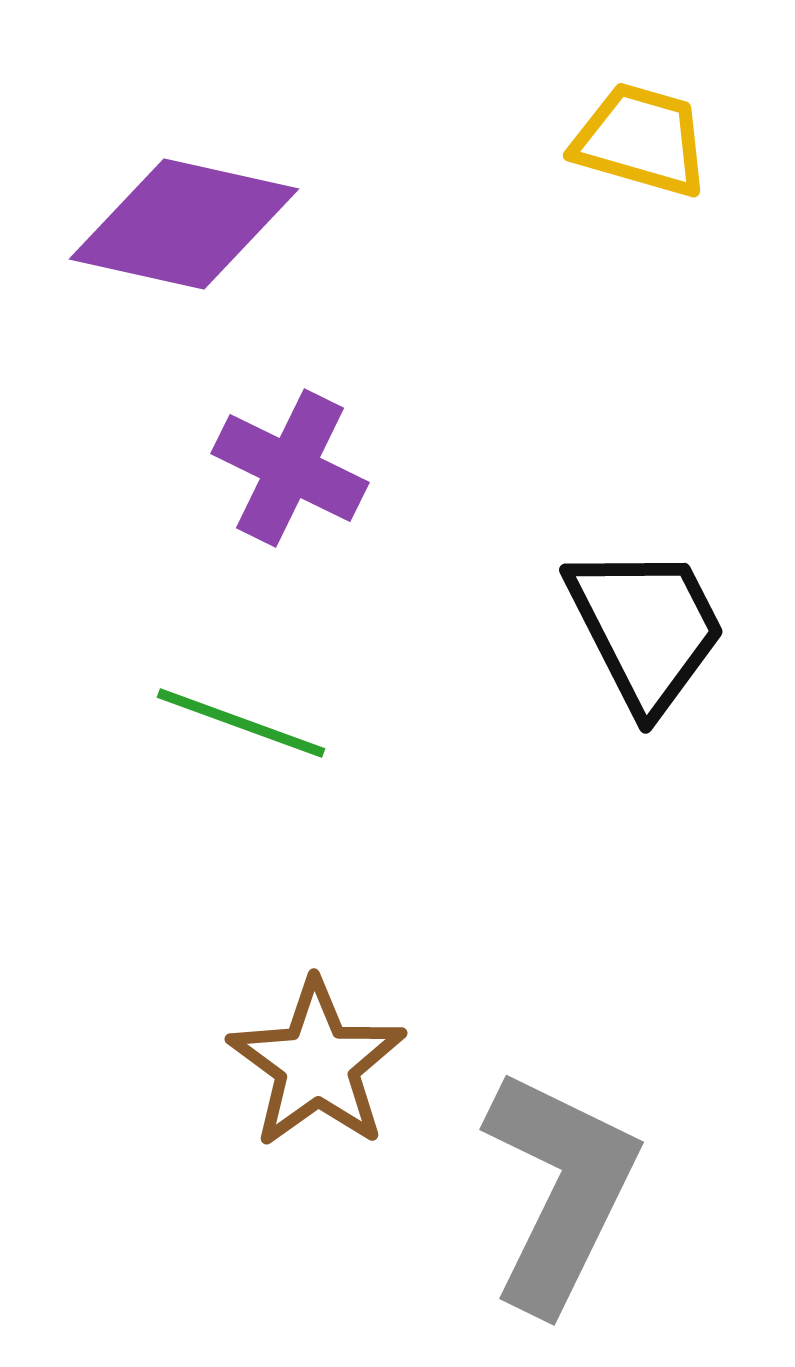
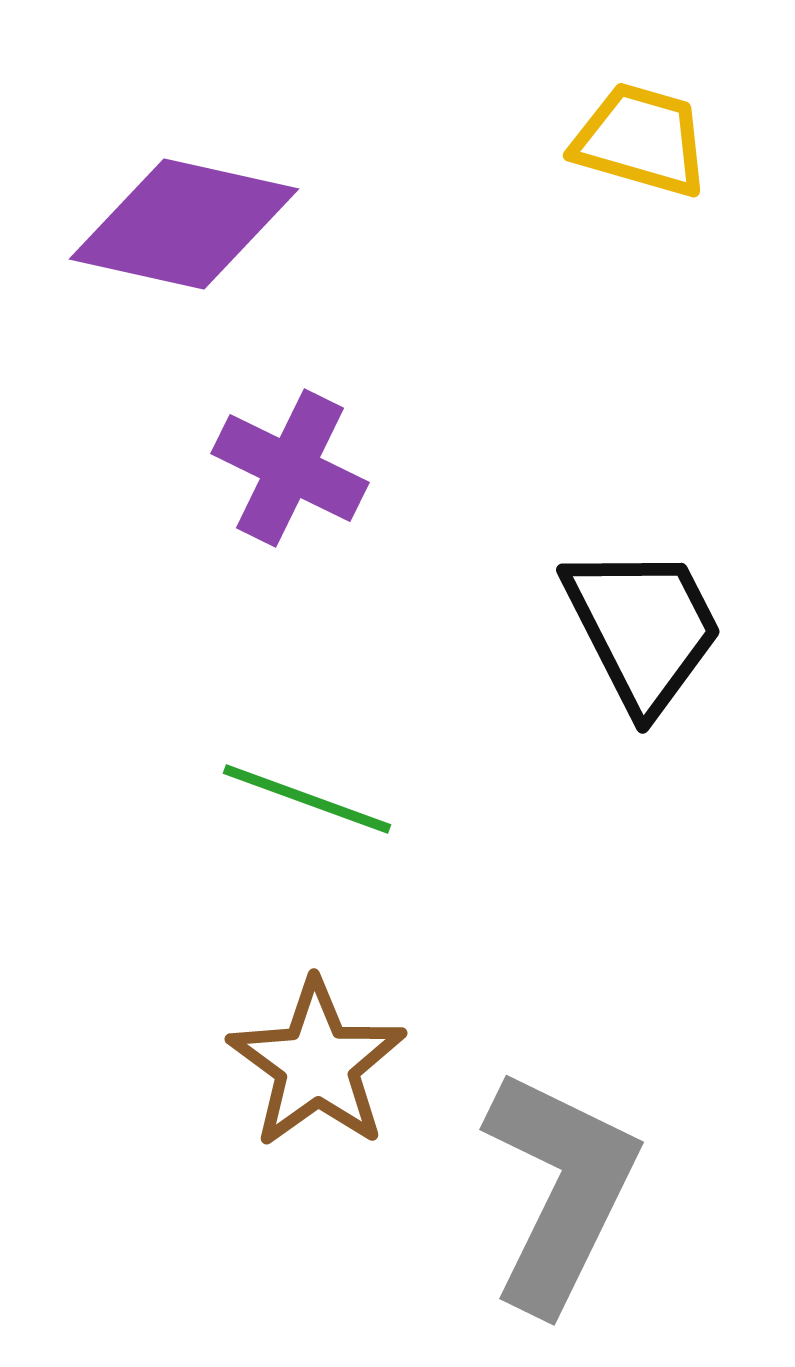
black trapezoid: moved 3 px left
green line: moved 66 px right, 76 px down
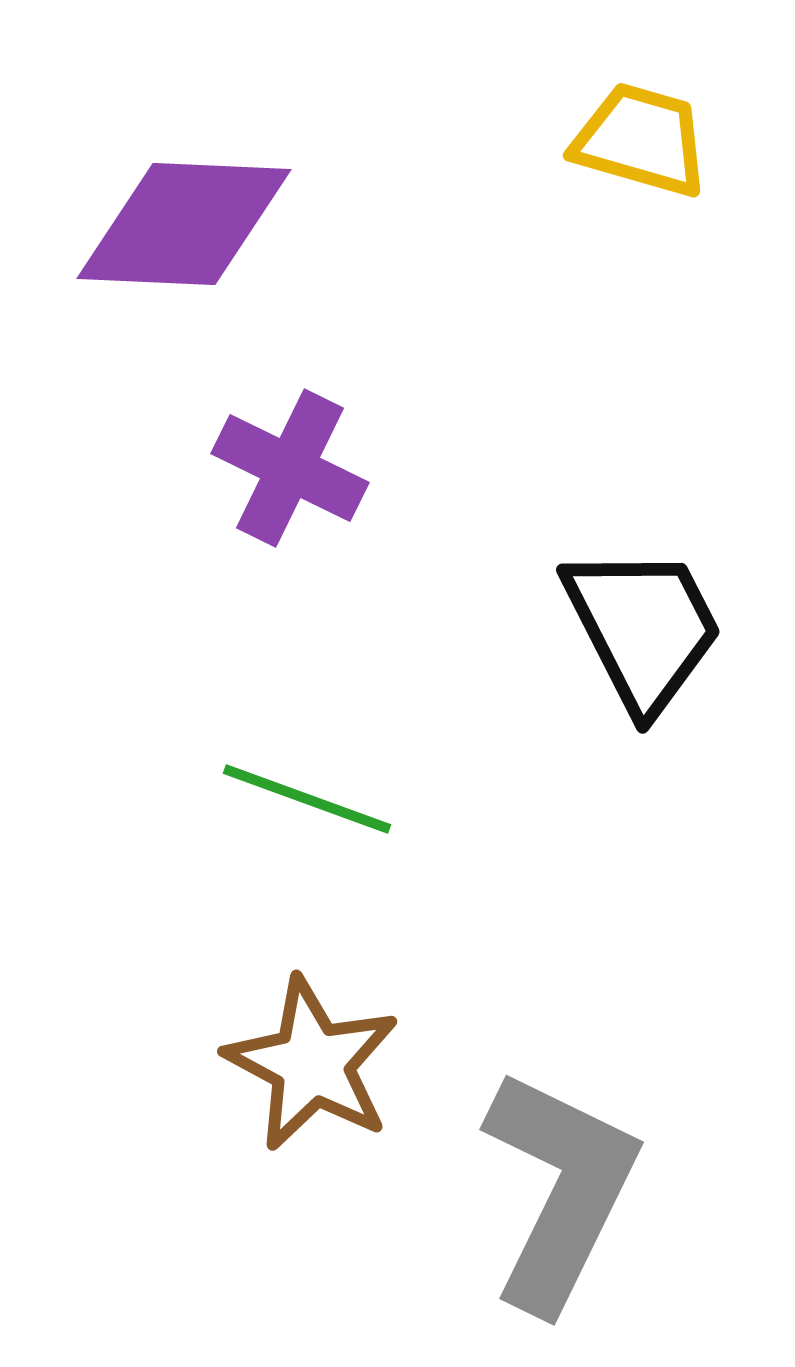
purple diamond: rotated 10 degrees counterclockwise
brown star: moved 5 px left; rotated 8 degrees counterclockwise
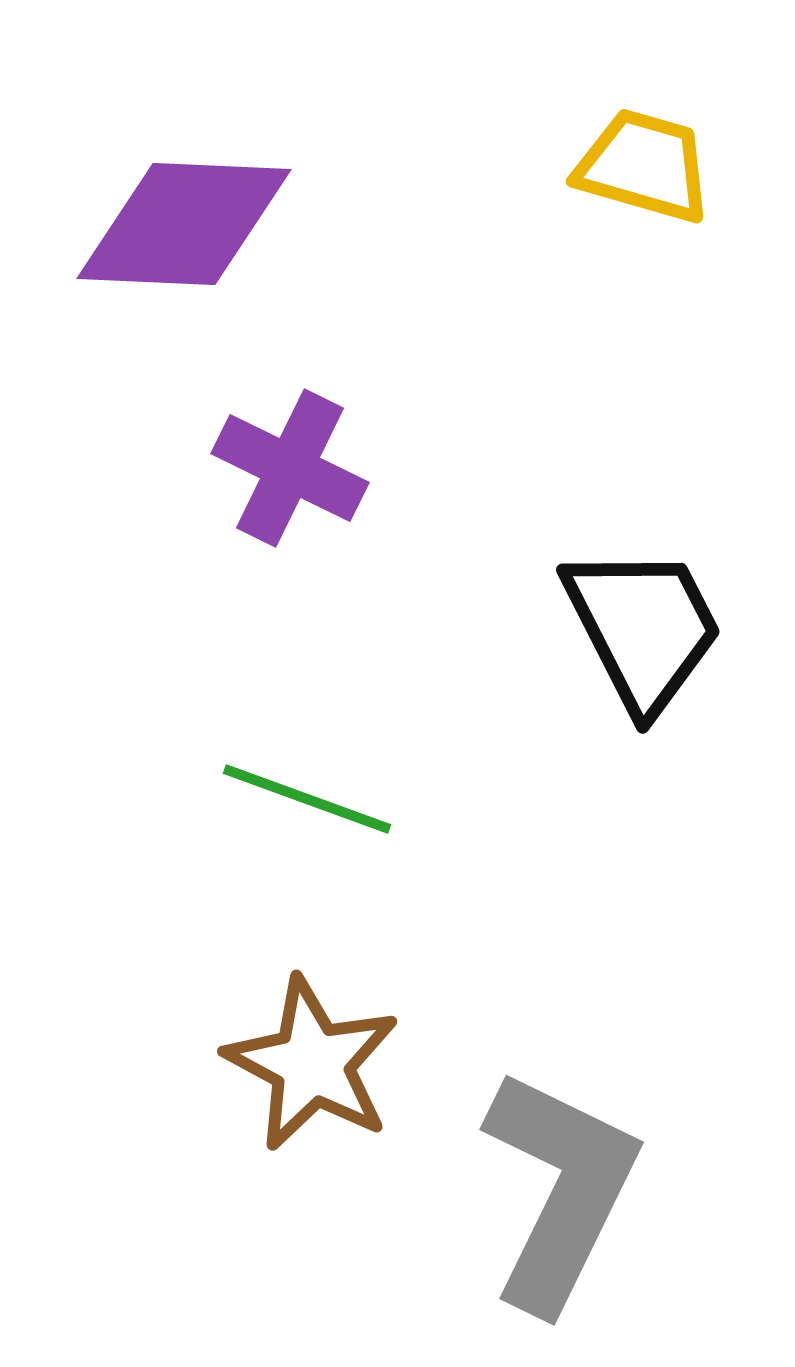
yellow trapezoid: moved 3 px right, 26 px down
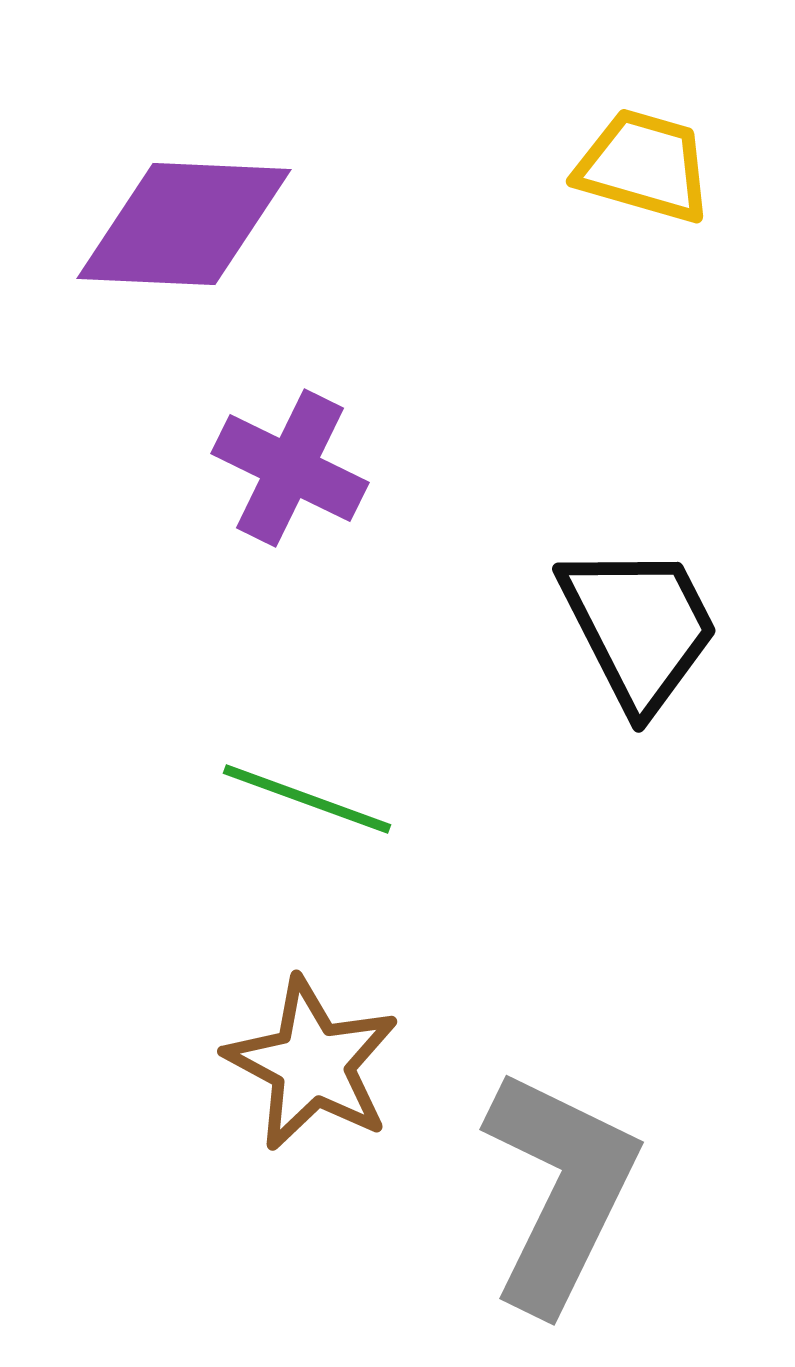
black trapezoid: moved 4 px left, 1 px up
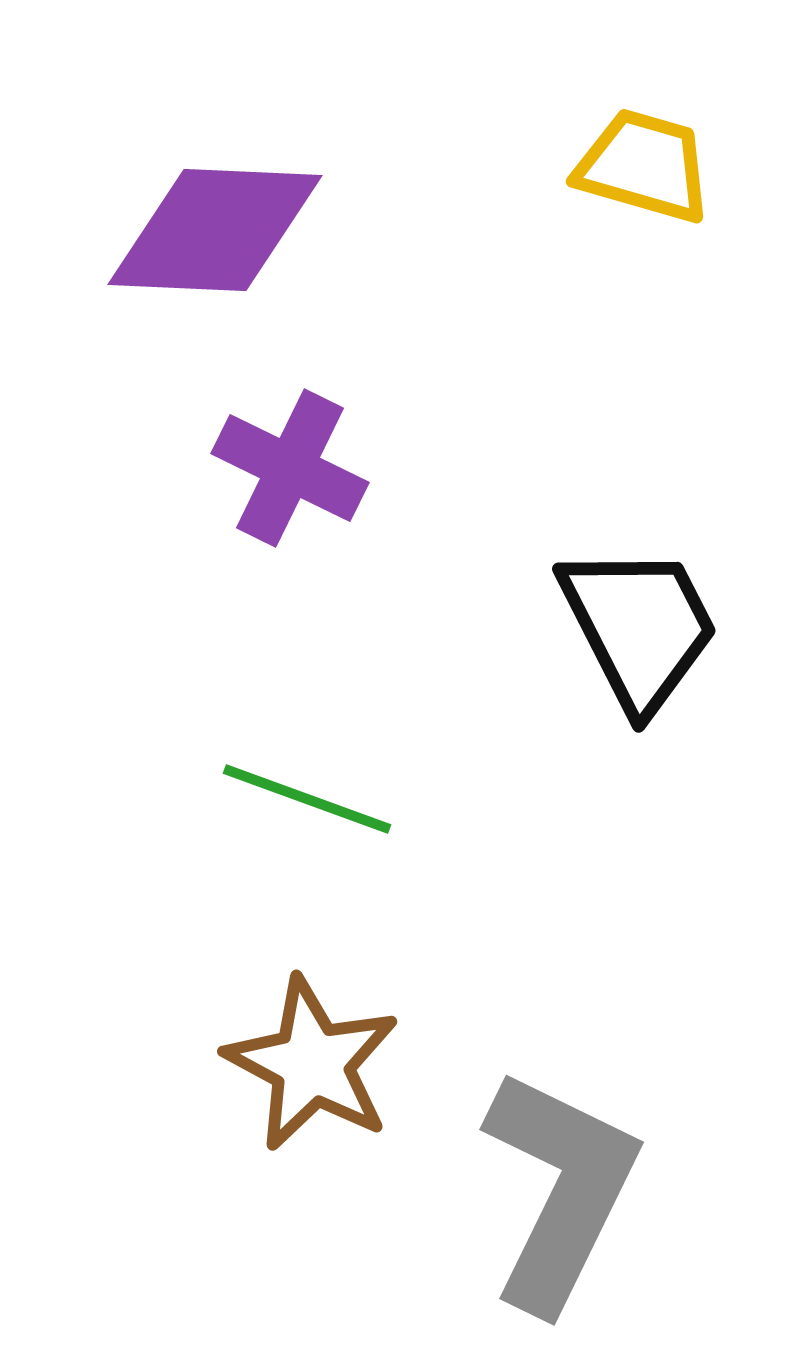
purple diamond: moved 31 px right, 6 px down
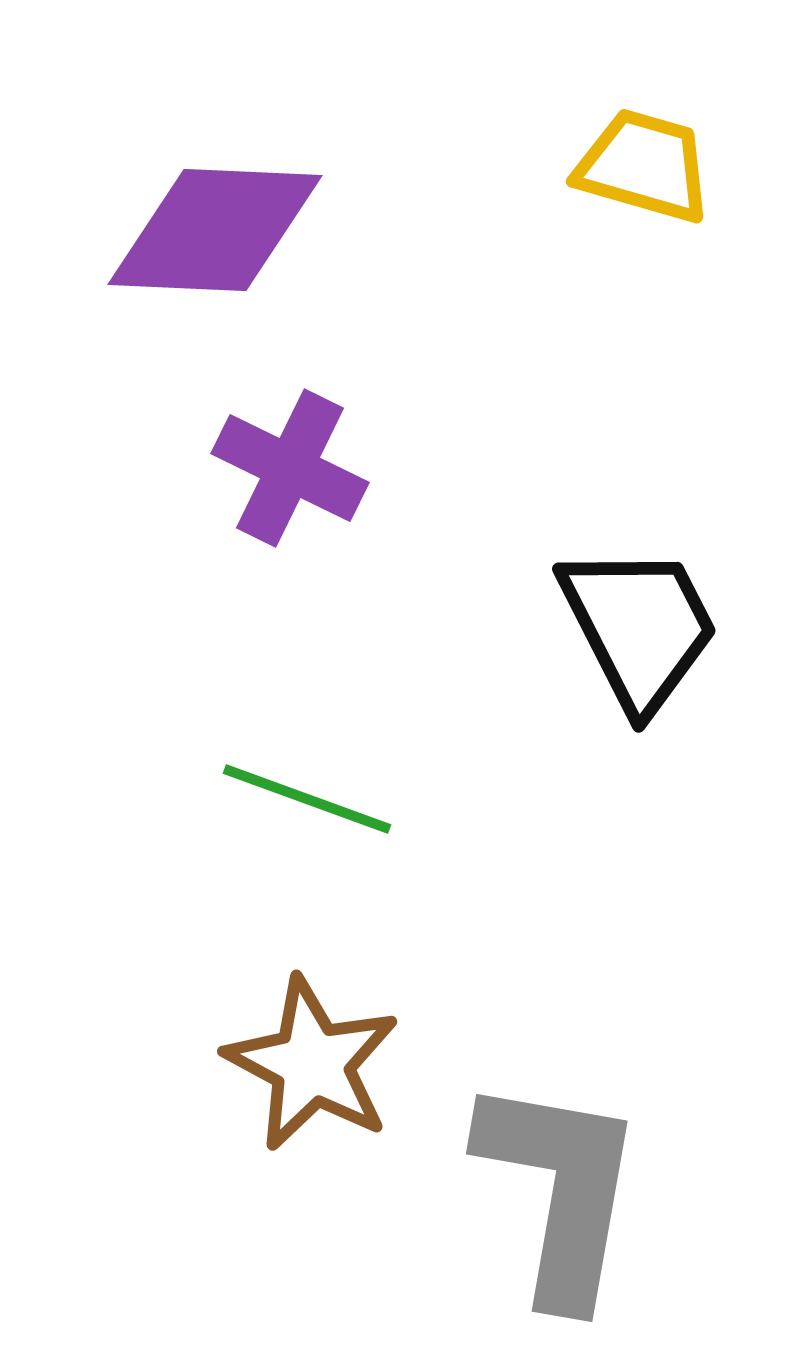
gray L-shape: rotated 16 degrees counterclockwise
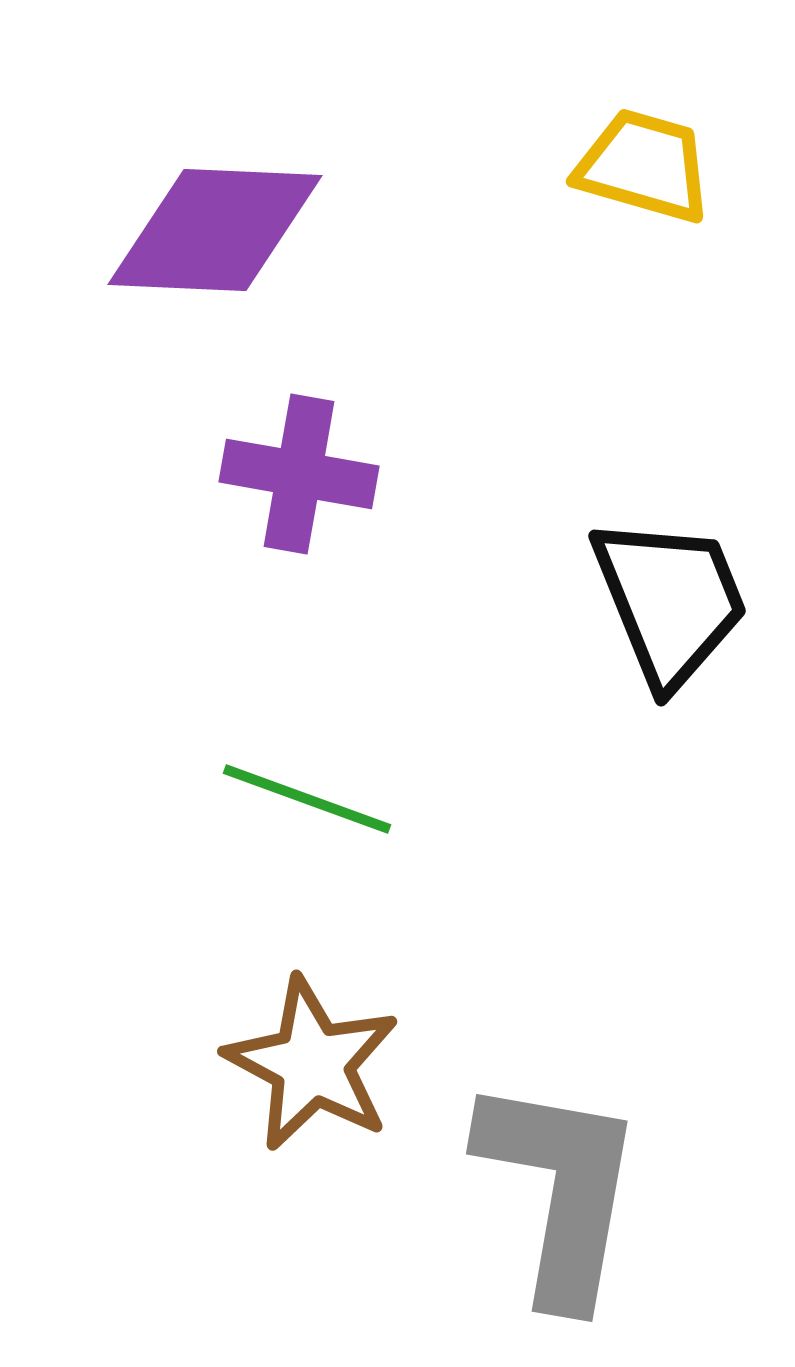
purple cross: moved 9 px right, 6 px down; rotated 16 degrees counterclockwise
black trapezoid: moved 31 px right, 26 px up; rotated 5 degrees clockwise
